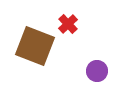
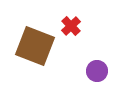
red cross: moved 3 px right, 2 px down
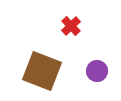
brown square: moved 7 px right, 25 px down
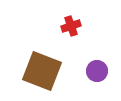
red cross: rotated 24 degrees clockwise
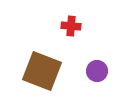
red cross: rotated 24 degrees clockwise
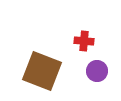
red cross: moved 13 px right, 15 px down
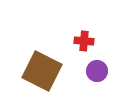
brown square: rotated 6 degrees clockwise
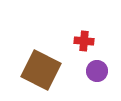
brown square: moved 1 px left, 1 px up
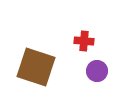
brown square: moved 5 px left, 3 px up; rotated 9 degrees counterclockwise
